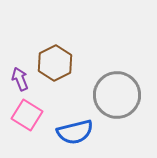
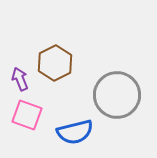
pink square: rotated 12 degrees counterclockwise
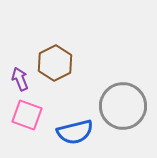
gray circle: moved 6 px right, 11 px down
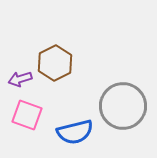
purple arrow: rotated 85 degrees counterclockwise
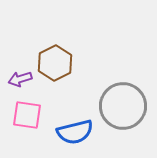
pink square: rotated 12 degrees counterclockwise
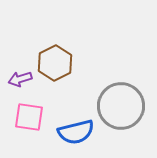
gray circle: moved 2 px left
pink square: moved 2 px right, 2 px down
blue semicircle: moved 1 px right
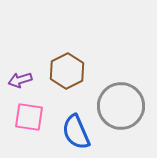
brown hexagon: moved 12 px right, 8 px down
purple arrow: moved 1 px down
blue semicircle: rotated 81 degrees clockwise
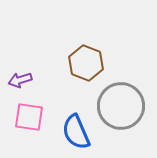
brown hexagon: moved 19 px right, 8 px up; rotated 12 degrees counterclockwise
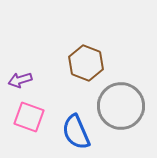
pink square: rotated 12 degrees clockwise
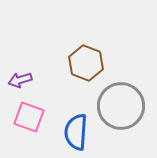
blue semicircle: rotated 27 degrees clockwise
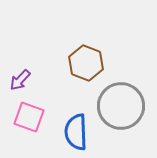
purple arrow: rotated 30 degrees counterclockwise
blue semicircle: rotated 6 degrees counterclockwise
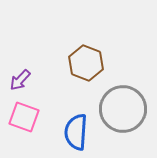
gray circle: moved 2 px right, 3 px down
pink square: moved 5 px left
blue semicircle: rotated 6 degrees clockwise
